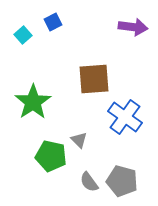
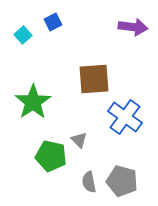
gray semicircle: rotated 25 degrees clockwise
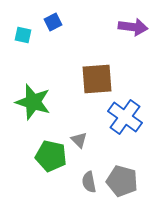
cyan square: rotated 36 degrees counterclockwise
brown square: moved 3 px right
green star: rotated 21 degrees counterclockwise
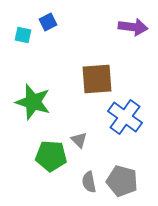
blue square: moved 5 px left
green pentagon: rotated 8 degrees counterclockwise
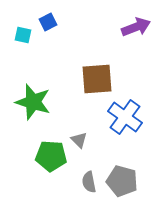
purple arrow: moved 3 px right; rotated 28 degrees counterclockwise
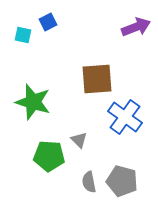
green pentagon: moved 2 px left
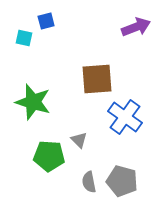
blue square: moved 2 px left, 1 px up; rotated 12 degrees clockwise
cyan square: moved 1 px right, 3 px down
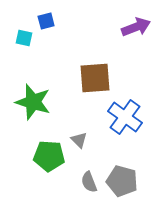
brown square: moved 2 px left, 1 px up
gray semicircle: rotated 10 degrees counterclockwise
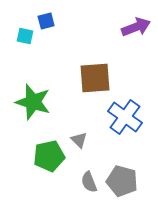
cyan square: moved 1 px right, 2 px up
green pentagon: rotated 16 degrees counterclockwise
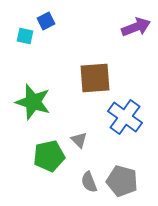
blue square: rotated 12 degrees counterclockwise
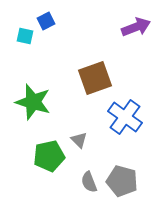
brown square: rotated 16 degrees counterclockwise
